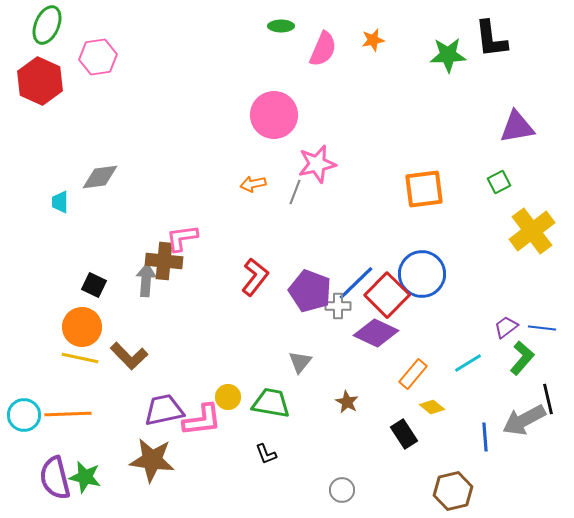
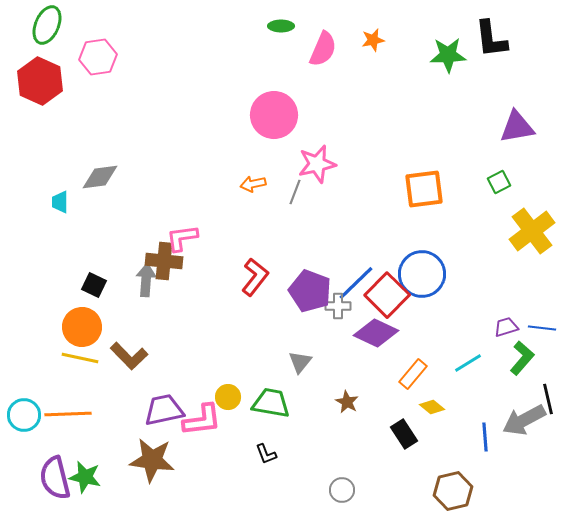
purple trapezoid at (506, 327): rotated 20 degrees clockwise
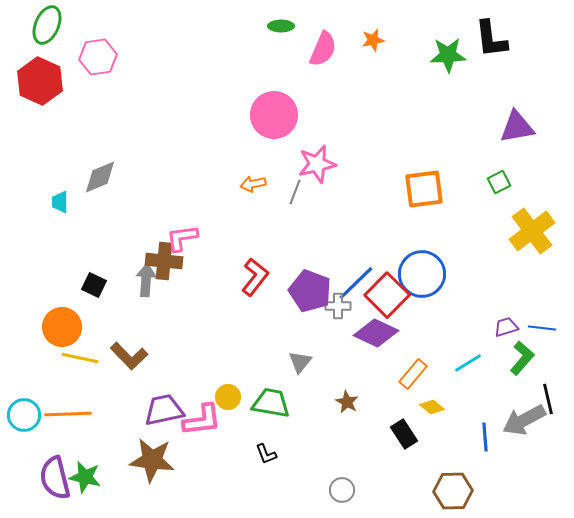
gray diamond at (100, 177): rotated 15 degrees counterclockwise
orange circle at (82, 327): moved 20 px left
brown hexagon at (453, 491): rotated 12 degrees clockwise
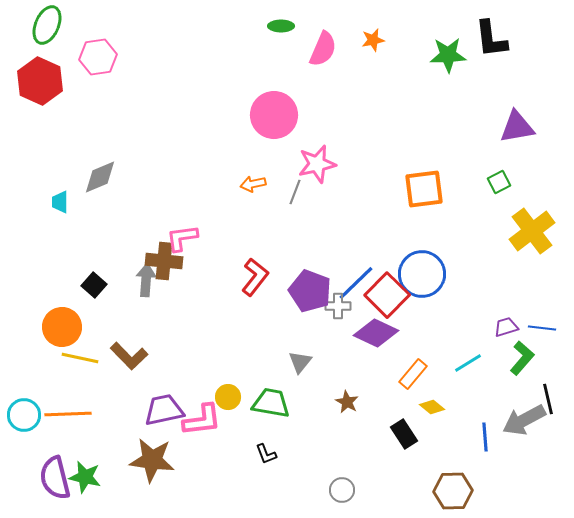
black square at (94, 285): rotated 15 degrees clockwise
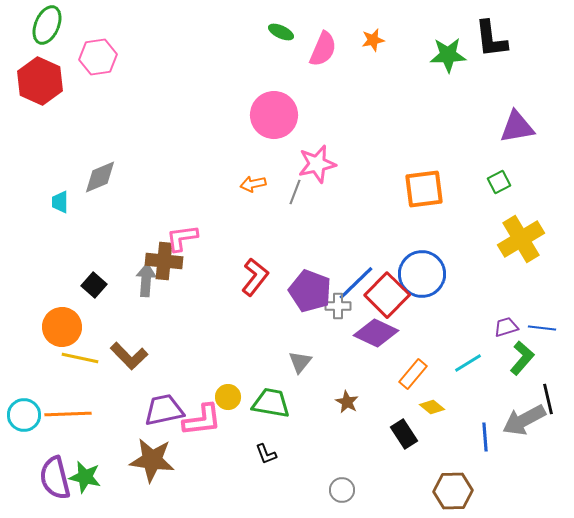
green ellipse at (281, 26): moved 6 px down; rotated 25 degrees clockwise
yellow cross at (532, 231): moved 11 px left, 8 px down; rotated 6 degrees clockwise
